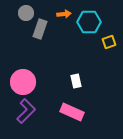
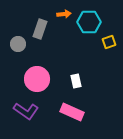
gray circle: moved 8 px left, 31 px down
pink circle: moved 14 px right, 3 px up
purple L-shape: rotated 80 degrees clockwise
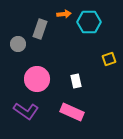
yellow square: moved 17 px down
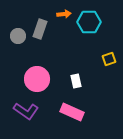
gray circle: moved 8 px up
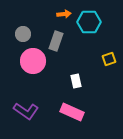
gray rectangle: moved 16 px right, 12 px down
gray circle: moved 5 px right, 2 px up
pink circle: moved 4 px left, 18 px up
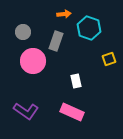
cyan hexagon: moved 6 px down; rotated 20 degrees clockwise
gray circle: moved 2 px up
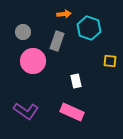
gray rectangle: moved 1 px right
yellow square: moved 1 px right, 2 px down; rotated 24 degrees clockwise
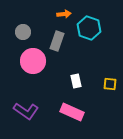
yellow square: moved 23 px down
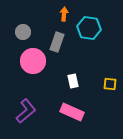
orange arrow: rotated 80 degrees counterclockwise
cyan hexagon: rotated 10 degrees counterclockwise
gray rectangle: moved 1 px down
white rectangle: moved 3 px left
purple L-shape: rotated 75 degrees counterclockwise
